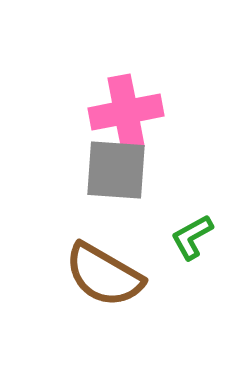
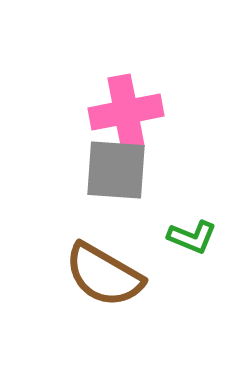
green L-shape: rotated 129 degrees counterclockwise
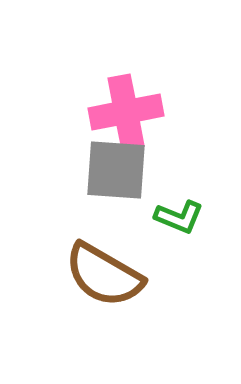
green L-shape: moved 13 px left, 20 px up
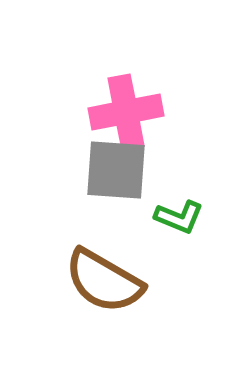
brown semicircle: moved 6 px down
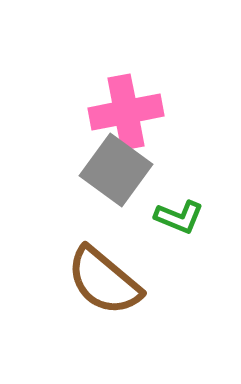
gray square: rotated 32 degrees clockwise
brown semicircle: rotated 10 degrees clockwise
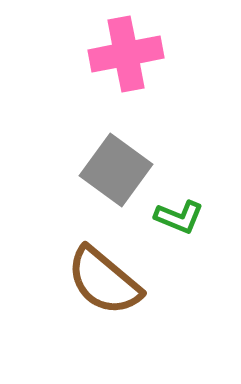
pink cross: moved 58 px up
